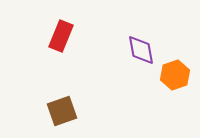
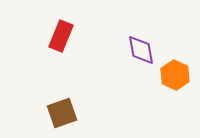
orange hexagon: rotated 16 degrees counterclockwise
brown square: moved 2 px down
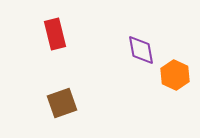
red rectangle: moved 6 px left, 2 px up; rotated 36 degrees counterclockwise
brown square: moved 10 px up
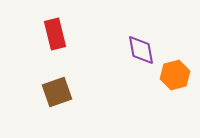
orange hexagon: rotated 20 degrees clockwise
brown square: moved 5 px left, 11 px up
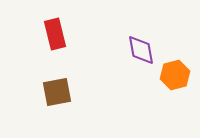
brown square: rotated 8 degrees clockwise
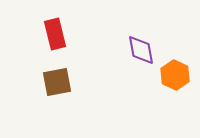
orange hexagon: rotated 20 degrees counterclockwise
brown square: moved 10 px up
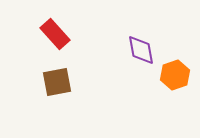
red rectangle: rotated 28 degrees counterclockwise
orange hexagon: rotated 16 degrees clockwise
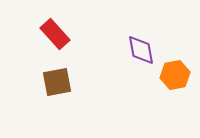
orange hexagon: rotated 8 degrees clockwise
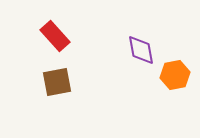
red rectangle: moved 2 px down
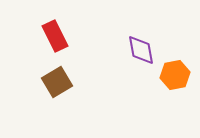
red rectangle: rotated 16 degrees clockwise
brown square: rotated 20 degrees counterclockwise
